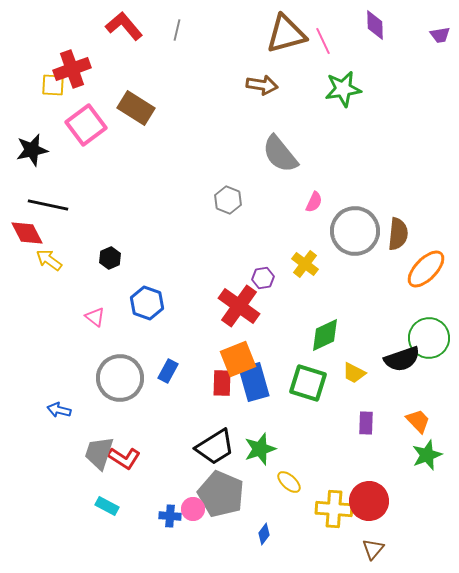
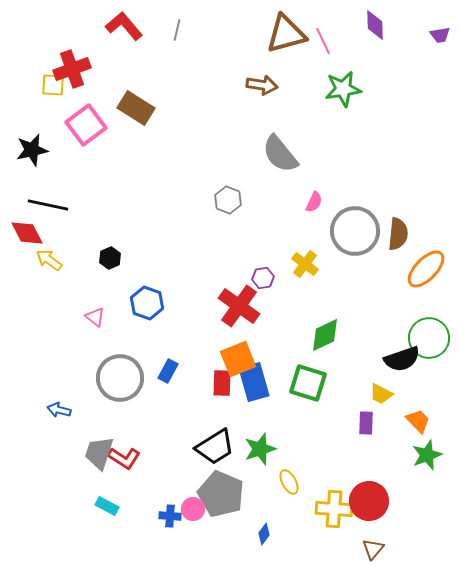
yellow trapezoid at (354, 373): moved 27 px right, 21 px down
yellow ellipse at (289, 482): rotated 20 degrees clockwise
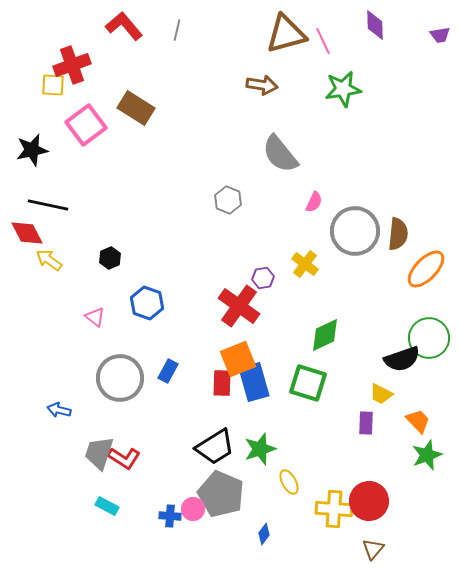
red cross at (72, 69): moved 4 px up
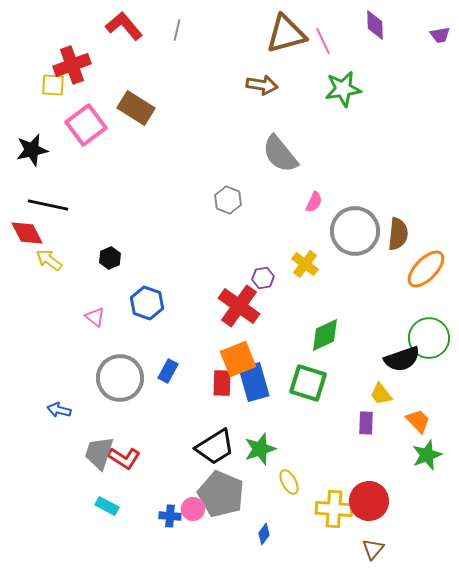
yellow trapezoid at (381, 394): rotated 25 degrees clockwise
